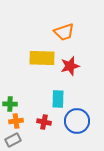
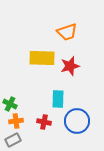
orange trapezoid: moved 3 px right
green cross: rotated 24 degrees clockwise
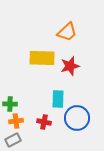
orange trapezoid: rotated 25 degrees counterclockwise
green cross: rotated 24 degrees counterclockwise
blue circle: moved 3 px up
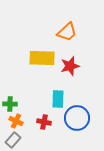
orange cross: rotated 32 degrees clockwise
gray rectangle: rotated 21 degrees counterclockwise
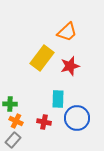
yellow rectangle: rotated 55 degrees counterclockwise
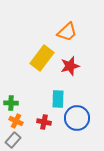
green cross: moved 1 px right, 1 px up
